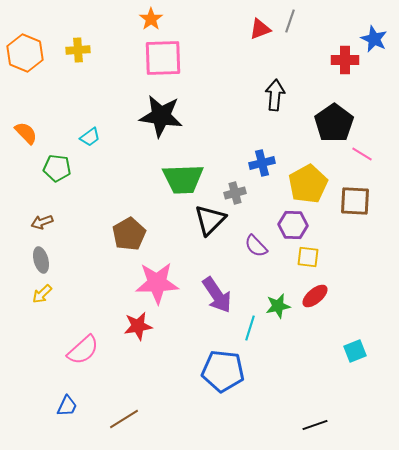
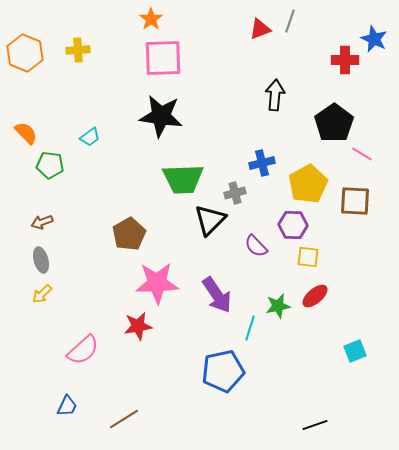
green pentagon: moved 7 px left, 3 px up
blue pentagon: rotated 18 degrees counterclockwise
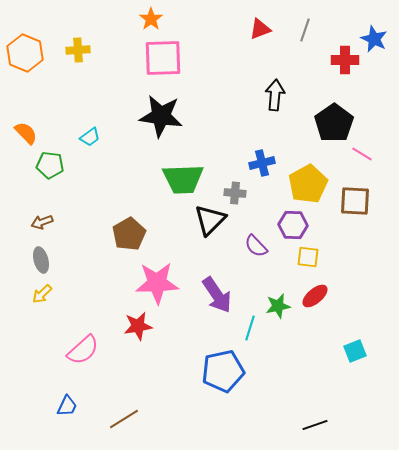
gray line: moved 15 px right, 9 px down
gray cross: rotated 20 degrees clockwise
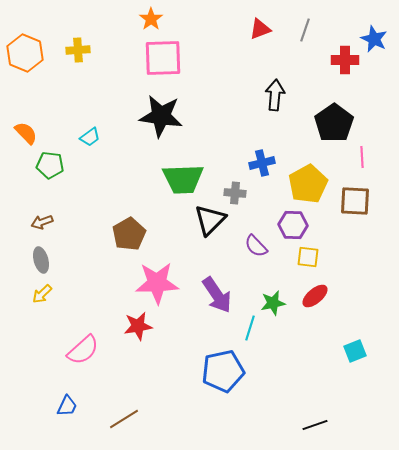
pink line: moved 3 px down; rotated 55 degrees clockwise
green star: moved 5 px left, 3 px up
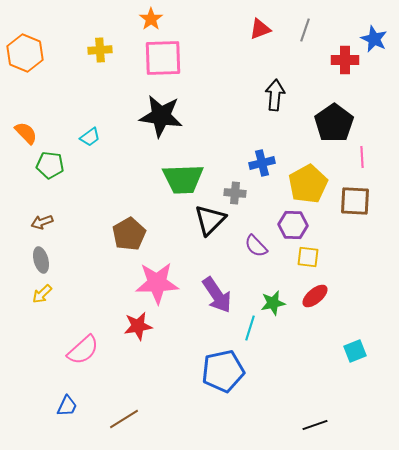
yellow cross: moved 22 px right
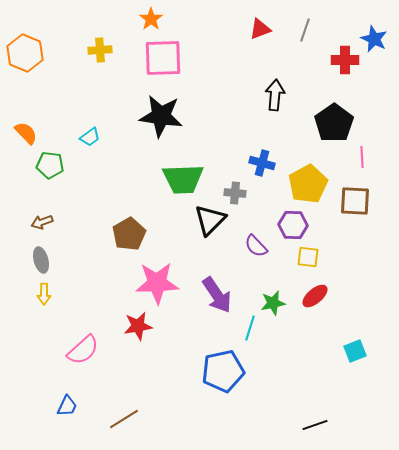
blue cross: rotated 30 degrees clockwise
yellow arrow: moved 2 px right; rotated 45 degrees counterclockwise
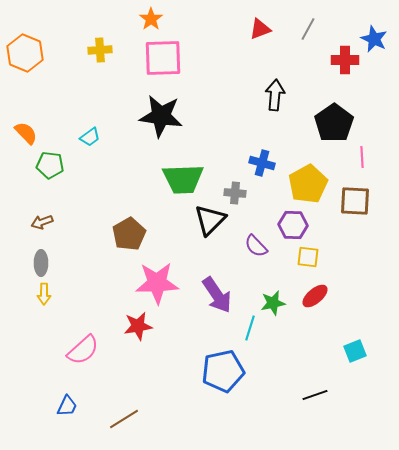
gray line: moved 3 px right, 1 px up; rotated 10 degrees clockwise
gray ellipse: moved 3 px down; rotated 15 degrees clockwise
black line: moved 30 px up
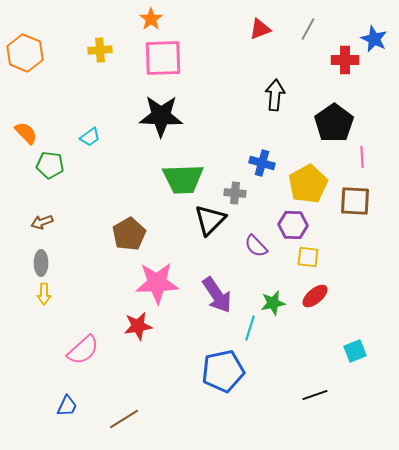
black star: rotated 6 degrees counterclockwise
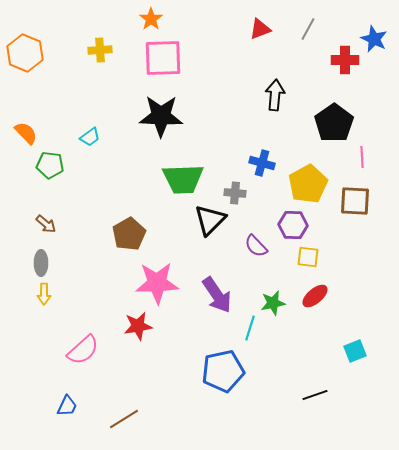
brown arrow: moved 4 px right, 2 px down; rotated 120 degrees counterclockwise
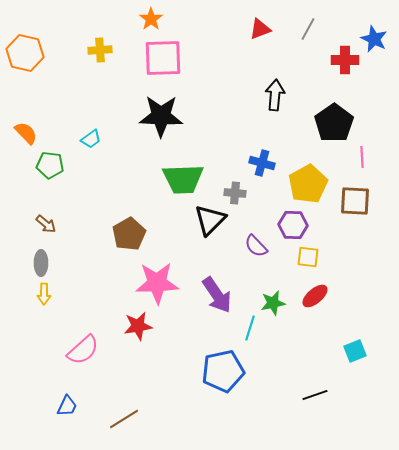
orange hexagon: rotated 9 degrees counterclockwise
cyan trapezoid: moved 1 px right, 2 px down
